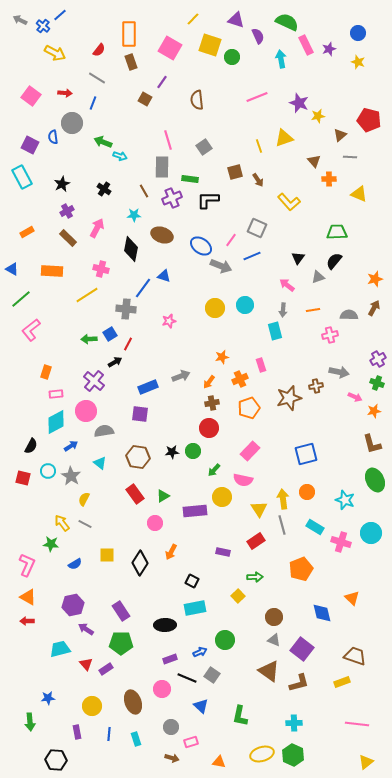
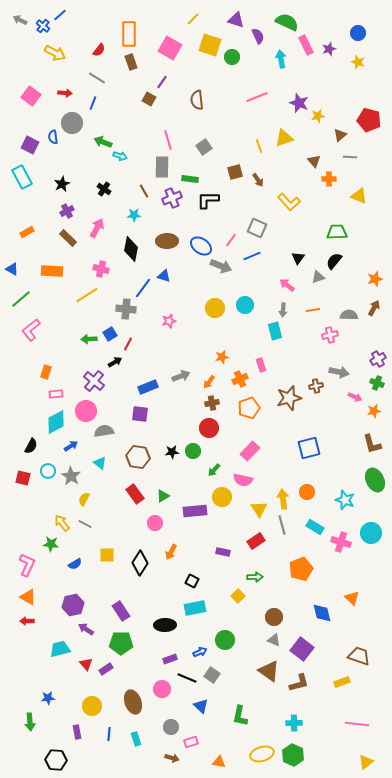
brown square at (145, 99): moved 4 px right
yellow triangle at (359, 194): moved 2 px down
brown ellipse at (162, 235): moved 5 px right, 6 px down; rotated 20 degrees counterclockwise
blue square at (306, 454): moved 3 px right, 6 px up
brown trapezoid at (355, 656): moved 4 px right
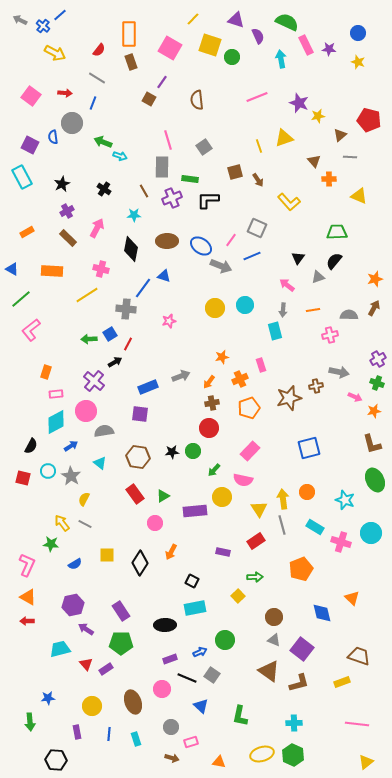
purple star at (329, 49): rotated 24 degrees clockwise
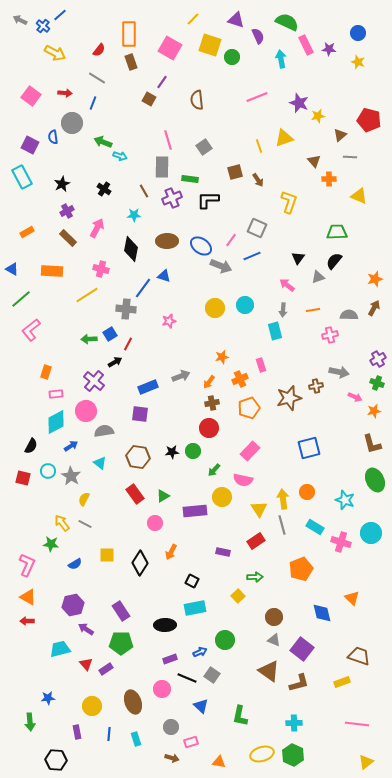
yellow L-shape at (289, 202): rotated 120 degrees counterclockwise
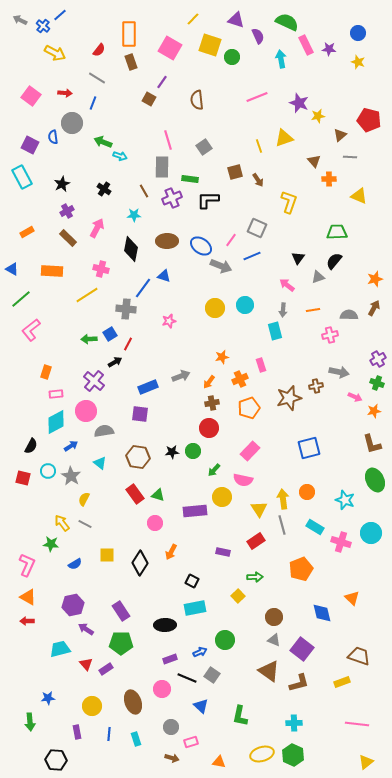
green triangle at (163, 496): moved 5 px left, 1 px up; rotated 48 degrees clockwise
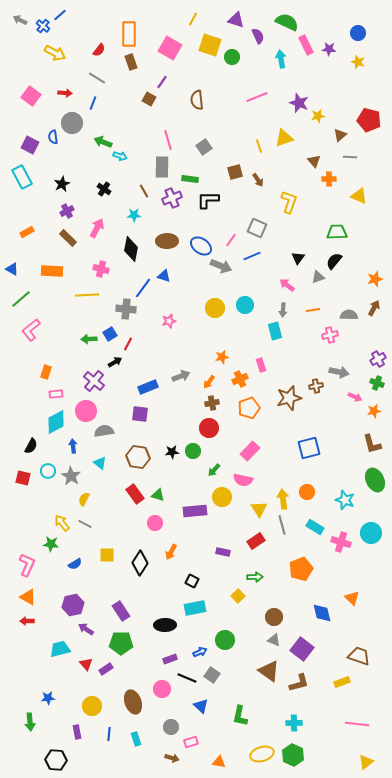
yellow line at (193, 19): rotated 16 degrees counterclockwise
yellow line at (87, 295): rotated 30 degrees clockwise
blue arrow at (71, 446): moved 2 px right; rotated 64 degrees counterclockwise
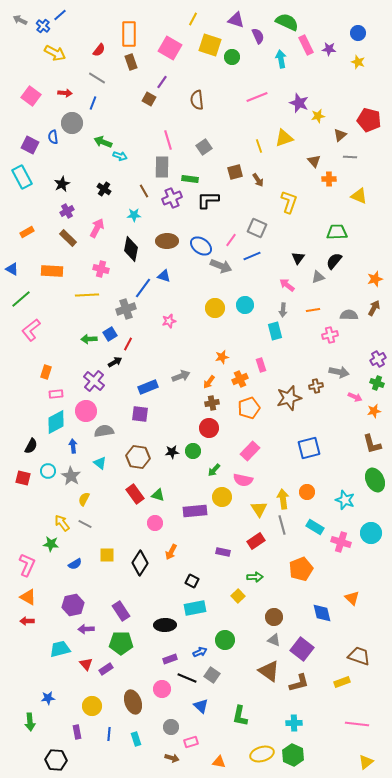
gray cross at (126, 309): rotated 24 degrees counterclockwise
purple arrow at (86, 629): rotated 35 degrees counterclockwise
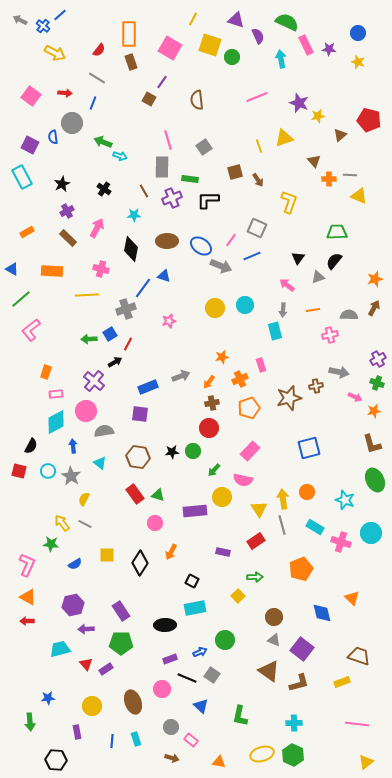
gray line at (350, 157): moved 18 px down
red square at (23, 478): moved 4 px left, 7 px up
blue line at (109, 734): moved 3 px right, 7 px down
pink rectangle at (191, 742): moved 2 px up; rotated 56 degrees clockwise
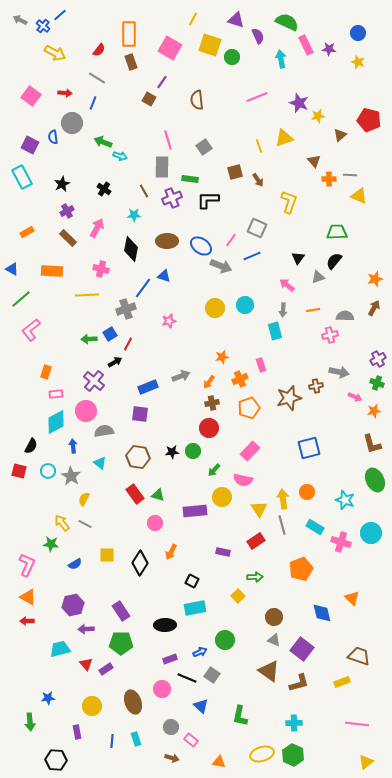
gray semicircle at (349, 315): moved 4 px left, 1 px down
